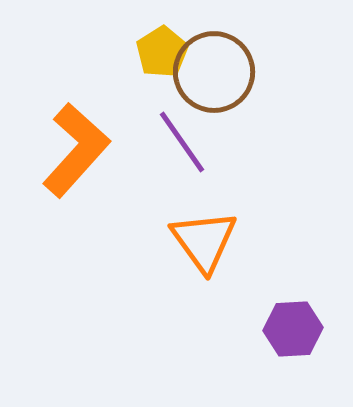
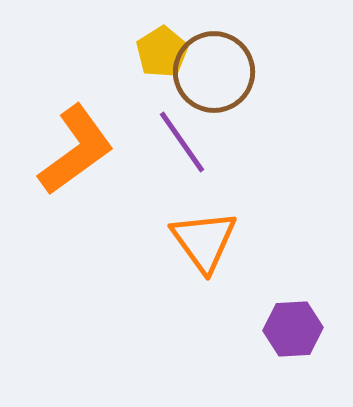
orange L-shape: rotated 12 degrees clockwise
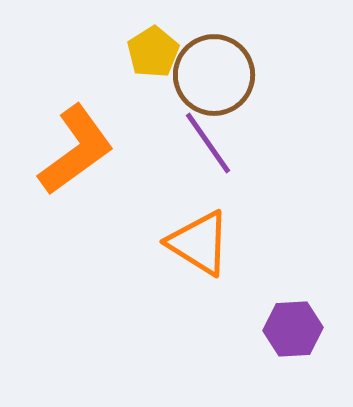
yellow pentagon: moved 9 px left
brown circle: moved 3 px down
purple line: moved 26 px right, 1 px down
orange triangle: moved 5 px left, 2 px down; rotated 22 degrees counterclockwise
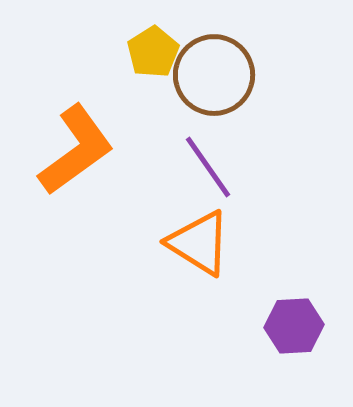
purple line: moved 24 px down
purple hexagon: moved 1 px right, 3 px up
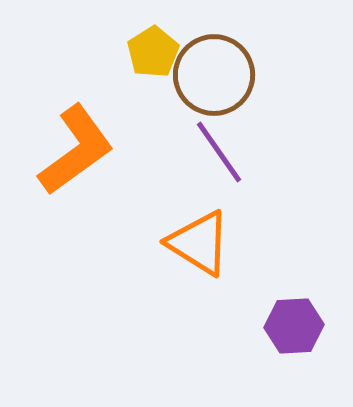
purple line: moved 11 px right, 15 px up
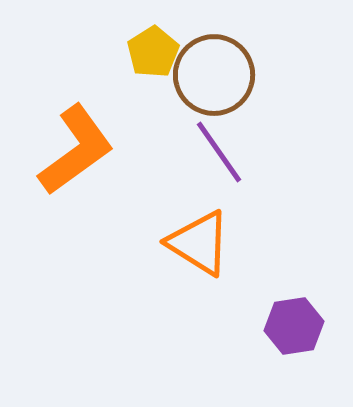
purple hexagon: rotated 6 degrees counterclockwise
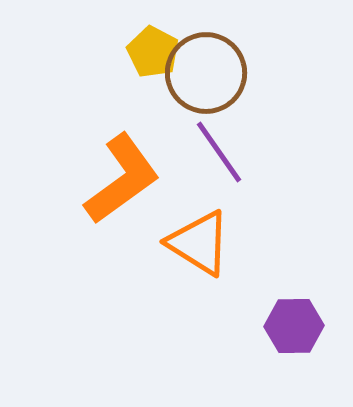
yellow pentagon: rotated 12 degrees counterclockwise
brown circle: moved 8 px left, 2 px up
orange L-shape: moved 46 px right, 29 px down
purple hexagon: rotated 8 degrees clockwise
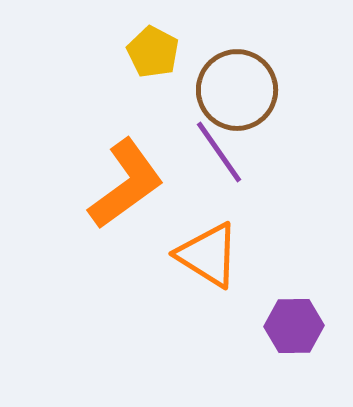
brown circle: moved 31 px right, 17 px down
orange L-shape: moved 4 px right, 5 px down
orange triangle: moved 9 px right, 12 px down
